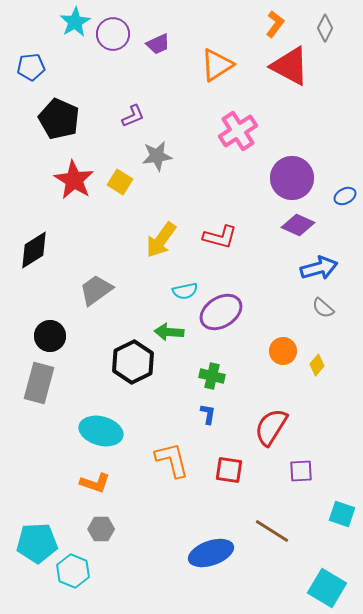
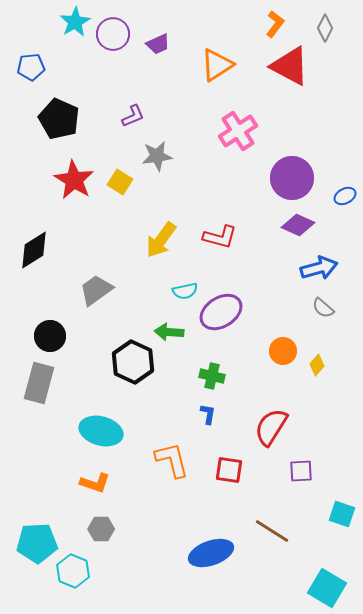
black hexagon at (133, 362): rotated 9 degrees counterclockwise
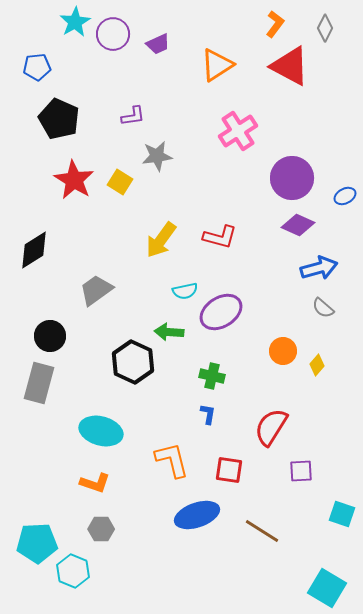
blue pentagon at (31, 67): moved 6 px right
purple L-shape at (133, 116): rotated 15 degrees clockwise
brown line at (272, 531): moved 10 px left
blue ellipse at (211, 553): moved 14 px left, 38 px up
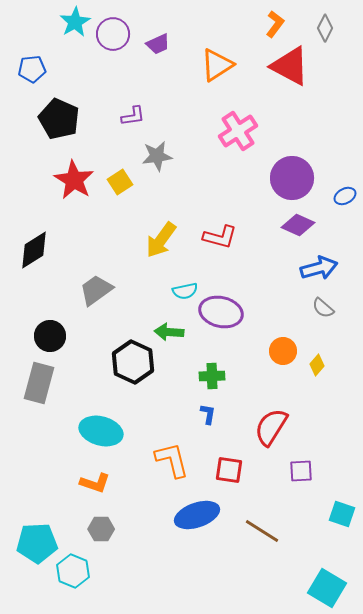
blue pentagon at (37, 67): moved 5 px left, 2 px down
yellow square at (120, 182): rotated 25 degrees clockwise
purple ellipse at (221, 312): rotated 45 degrees clockwise
green cross at (212, 376): rotated 15 degrees counterclockwise
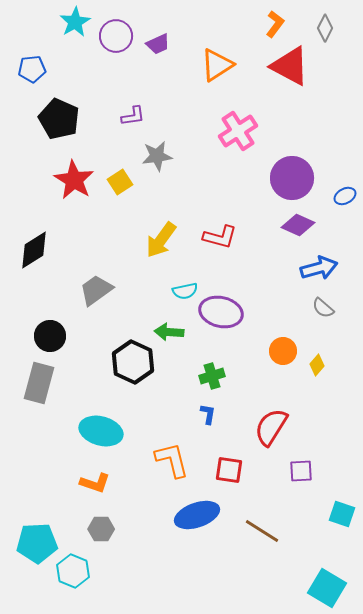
purple circle at (113, 34): moved 3 px right, 2 px down
green cross at (212, 376): rotated 15 degrees counterclockwise
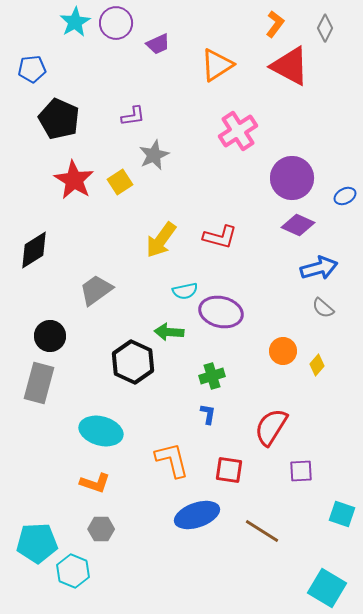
purple circle at (116, 36): moved 13 px up
gray star at (157, 156): moved 3 px left, 1 px up; rotated 16 degrees counterclockwise
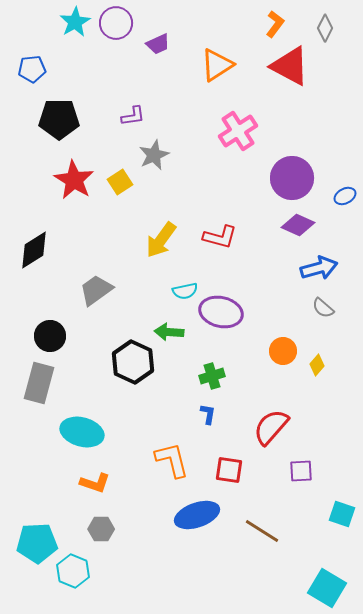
black pentagon at (59, 119): rotated 24 degrees counterclockwise
red semicircle at (271, 427): rotated 9 degrees clockwise
cyan ellipse at (101, 431): moved 19 px left, 1 px down
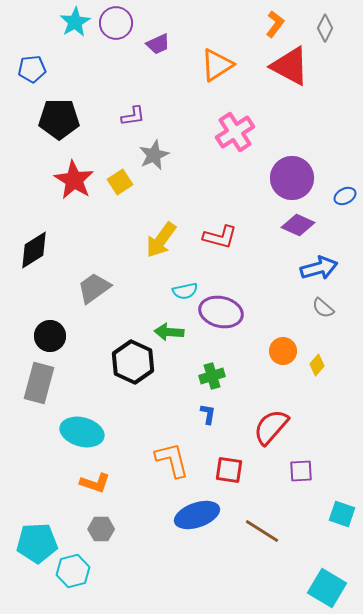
pink cross at (238, 131): moved 3 px left, 1 px down
gray trapezoid at (96, 290): moved 2 px left, 2 px up
cyan hexagon at (73, 571): rotated 24 degrees clockwise
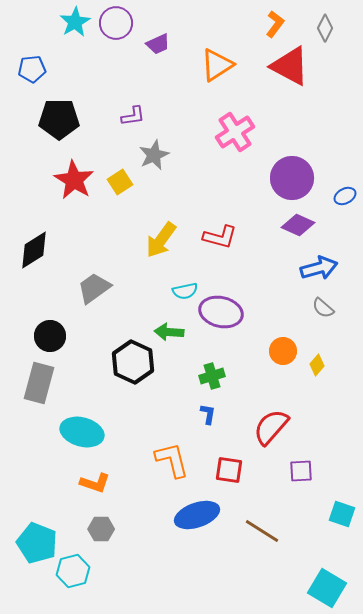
cyan pentagon at (37, 543): rotated 24 degrees clockwise
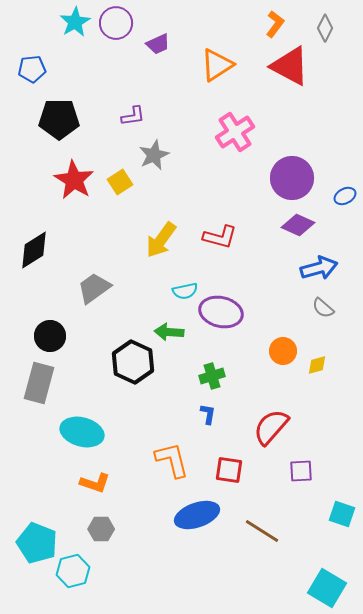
yellow diamond at (317, 365): rotated 35 degrees clockwise
